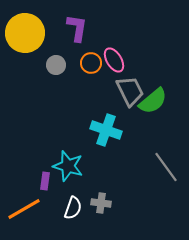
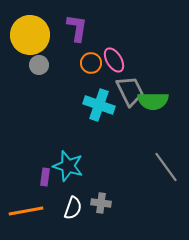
yellow circle: moved 5 px right, 2 px down
gray circle: moved 17 px left
green semicircle: rotated 40 degrees clockwise
cyan cross: moved 7 px left, 25 px up
purple rectangle: moved 4 px up
orange line: moved 2 px right, 2 px down; rotated 20 degrees clockwise
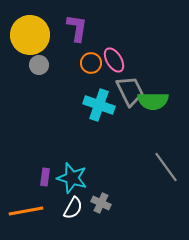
cyan star: moved 4 px right, 12 px down
gray cross: rotated 18 degrees clockwise
white semicircle: rotated 10 degrees clockwise
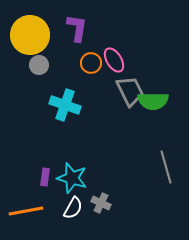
cyan cross: moved 34 px left
gray line: rotated 20 degrees clockwise
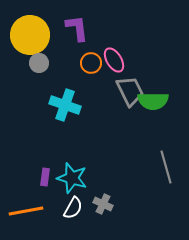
purple L-shape: rotated 16 degrees counterclockwise
gray circle: moved 2 px up
gray cross: moved 2 px right, 1 px down
